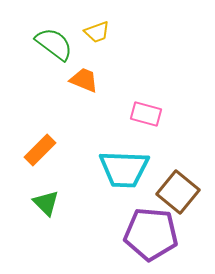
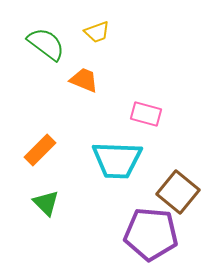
green semicircle: moved 8 px left
cyan trapezoid: moved 7 px left, 9 px up
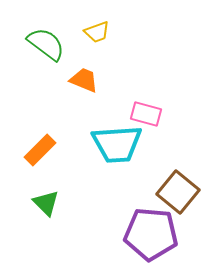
cyan trapezoid: moved 16 px up; rotated 6 degrees counterclockwise
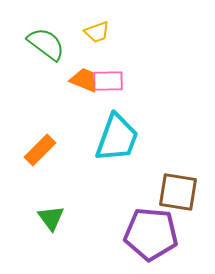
pink rectangle: moved 38 px left, 33 px up; rotated 16 degrees counterclockwise
cyan trapezoid: moved 6 px up; rotated 66 degrees counterclockwise
brown square: rotated 30 degrees counterclockwise
green triangle: moved 5 px right, 15 px down; rotated 8 degrees clockwise
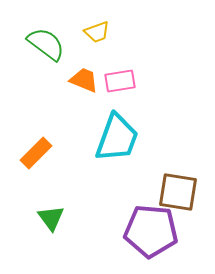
pink rectangle: moved 12 px right; rotated 8 degrees counterclockwise
orange rectangle: moved 4 px left, 3 px down
purple pentagon: moved 3 px up
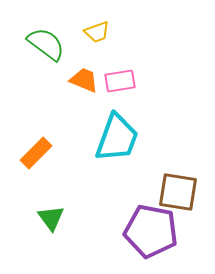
purple pentagon: rotated 6 degrees clockwise
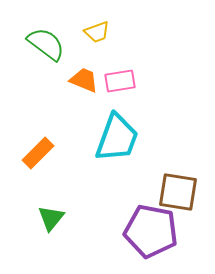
orange rectangle: moved 2 px right
green triangle: rotated 16 degrees clockwise
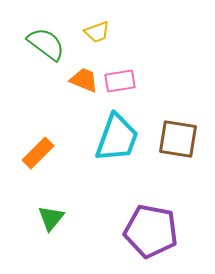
brown square: moved 53 px up
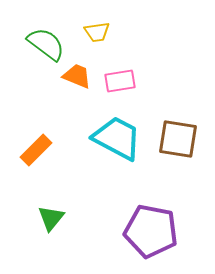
yellow trapezoid: rotated 12 degrees clockwise
orange trapezoid: moved 7 px left, 4 px up
cyan trapezoid: rotated 82 degrees counterclockwise
orange rectangle: moved 2 px left, 3 px up
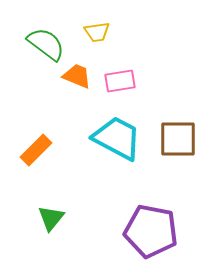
brown square: rotated 9 degrees counterclockwise
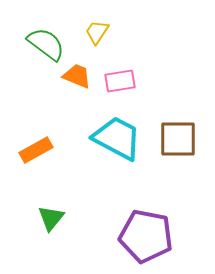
yellow trapezoid: rotated 132 degrees clockwise
orange rectangle: rotated 16 degrees clockwise
purple pentagon: moved 5 px left, 5 px down
